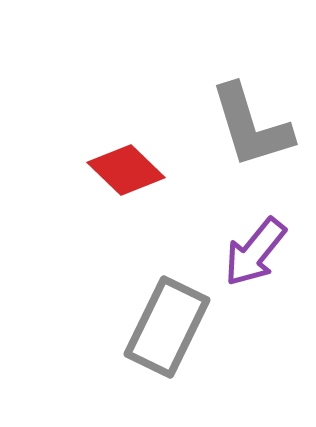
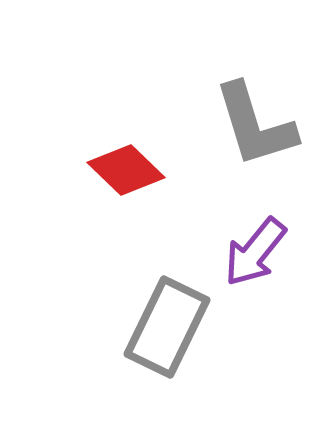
gray L-shape: moved 4 px right, 1 px up
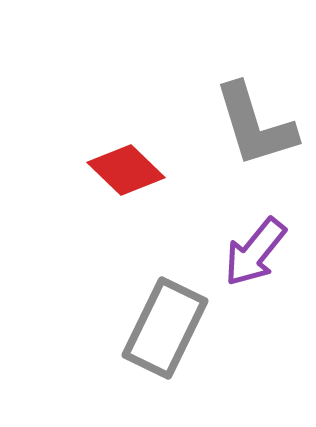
gray rectangle: moved 2 px left, 1 px down
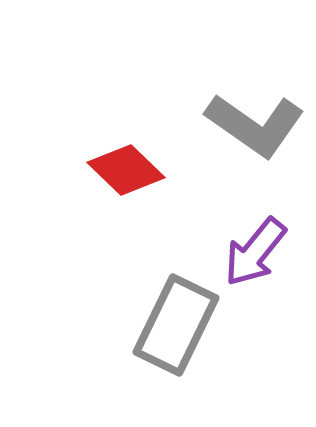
gray L-shape: rotated 38 degrees counterclockwise
gray rectangle: moved 11 px right, 3 px up
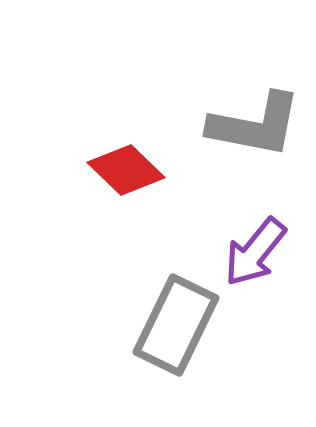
gray L-shape: rotated 24 degrees counterclockwise
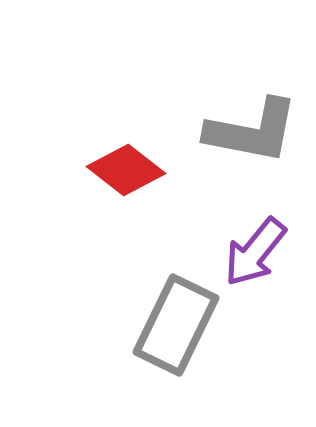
gray L-shape: moved 3 px left, 6 px down
red diamond: rotated 6 degrees counterclockwise
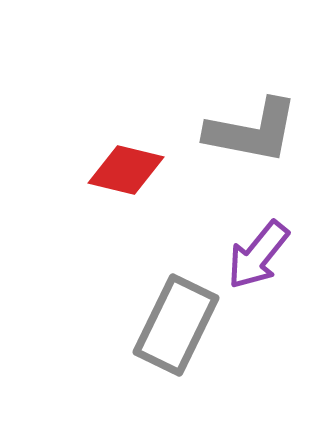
red diamond: rotated 24 degrees counterclockwise
purple arrow: moved 3 px right, 3 px down
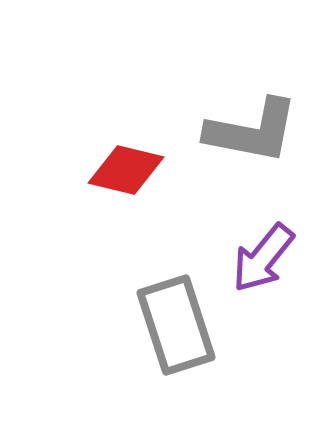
purple arrow: moved 5 px right, 3 px down
gray rectangle: rotated 44 degrees counterclockwise
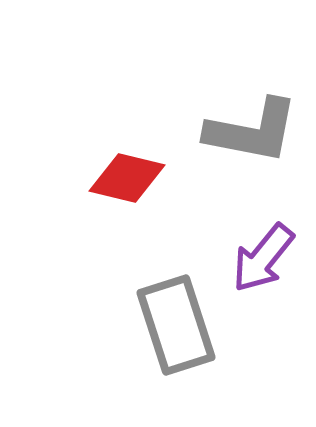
red diamond: moved 1 px right, 8 px down
